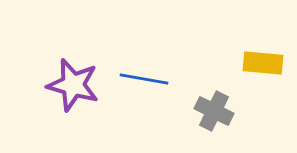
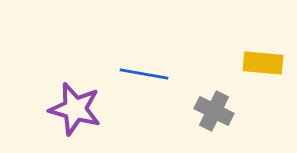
blue line: moved 5 px up
purple star: moved 2 px right, 24 px down
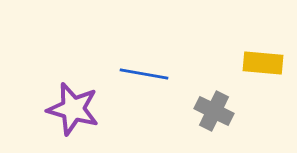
purple star: moved 2 px left
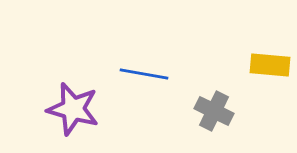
yellow rectangle: moved 7 px right, 2 px down
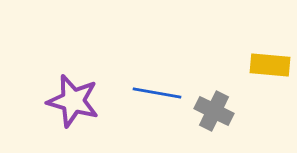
blue line: moved 13 px right, 19 px down
purple star: moved 8 px up
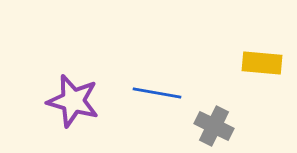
yellow rectangle: moved 8 px left, 2 px up
gray cross: moved 15 px down
